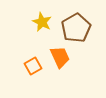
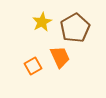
yellow star: rotated 18 degrees clockwise
brown pentagon: moved 1 px left
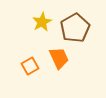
orange trapezoid: moved 1 px left, 1 px down
orange square: moved 3 px left
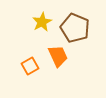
brown pentagon: rotated 20 degrees counterclockwise
orange trapezoid: moved 1 px left, 2 px up
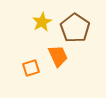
brown pentagon: rotated 12 degrees clockwise
orange square: moved 1 px right, 2 px down; rotated 12 degrees clockwise
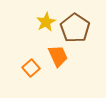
yellow star: moved 4 px right
orange square: rotated 24 degrees counterclockwise
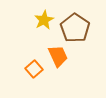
yellow star: moved 2 px left, 2 px up
orange square: moved 3 px right, 1 px down
